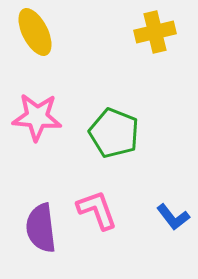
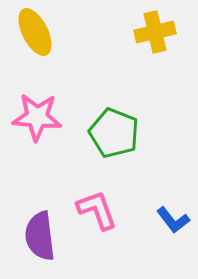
blue L-shape: moved 3 px down
purple semicircle: moved 1 px left, 8 px down
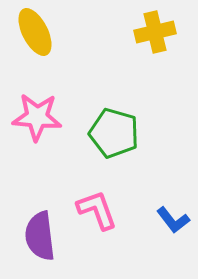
green pentagon: rotated 6 degrees counterclockwise
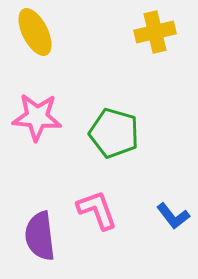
blue L-shape: moved 4 px up
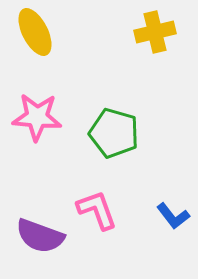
purple semicircle: rotated 63 degrees counterclockwise
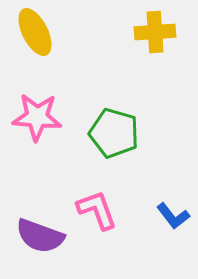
yellow cross: rotated 9 degrees clockwise
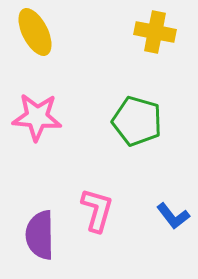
yellow cross: rotated 15 degrees clockwise
green pentagon: moved 23 px right, 12 px up
pink L-shape: rotated 36 degrees clockwise
purple semicircle: moved 1 px up; rotated 69 degrees clockwise
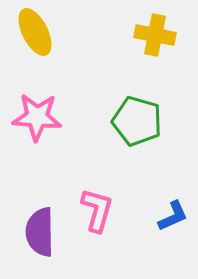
yellow cross: moved 3 px down
blue L-shape: rotated 76 degrees counterclockwise
purple semicircle: moved 3 px up
